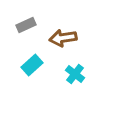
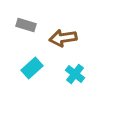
gray rectangle: rotated 42 degrees clockwise
cyan rectangle: moved 3 px down
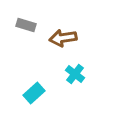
cyan rectangle: moved 2 px right, 25 px down
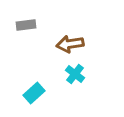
gray rectangle: rotated 24 degrees counterclockwise
brown arrow: moved 7 px right, 6 px down
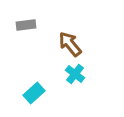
brown arrow: rotated 60 degrees clockwise
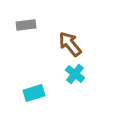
cyan rectangle: rotated 25 degrees clockwise
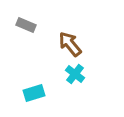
gray rectangle: rotated 30 degrees clockwise
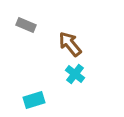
cyan rectangle: moved 7 px down
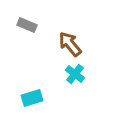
gray rectangle: moved 1 px right
cyan rectangle: moved 2 px left, 2 px up
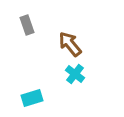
gray rectangle: rotated 48 degrees clockwise
